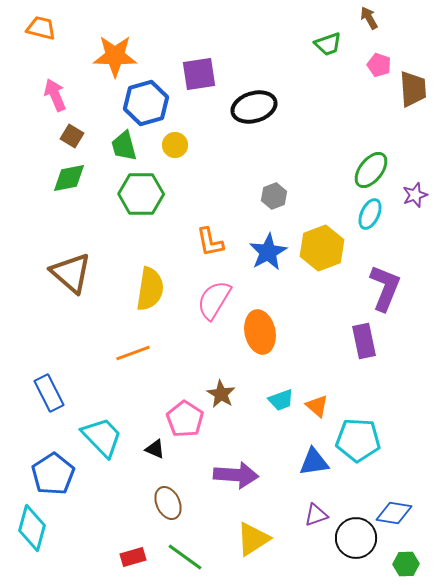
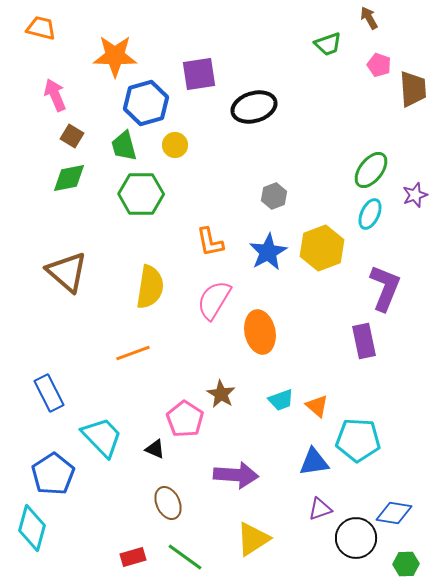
brown triangle at (71, 273): moved 4 px left, 1 px up
yellow semicircle at (150, 289): moved 2 px up
purple triangle at (316, 515): moved 4 px right, 6 px up
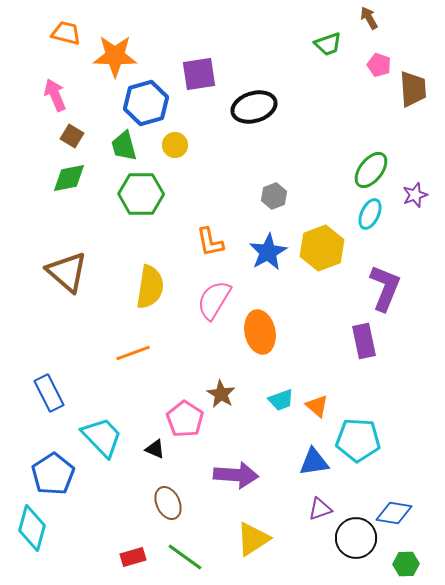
orange trapezoid at (41, 28): moved 25 px right, 5 px down
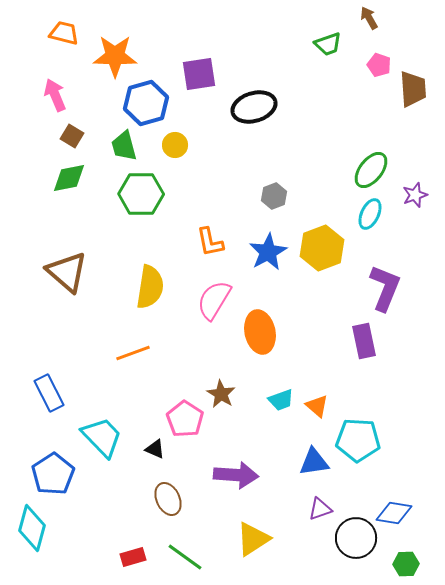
orange trapezoid at (66, 33): moved 2 px left
brown ellipse at (168, 503): moved 4 px up
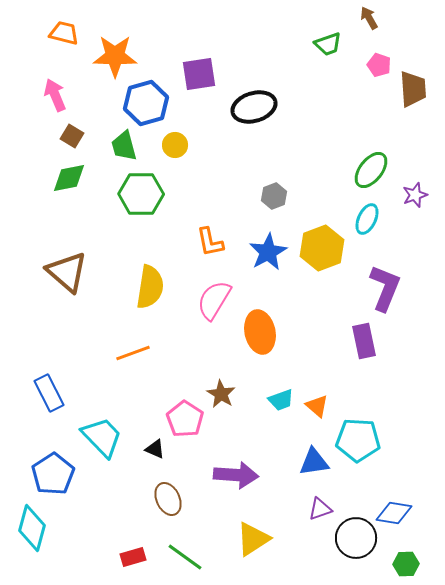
cyan ellipse at (370, 214): moved 3 px left, 5 px down
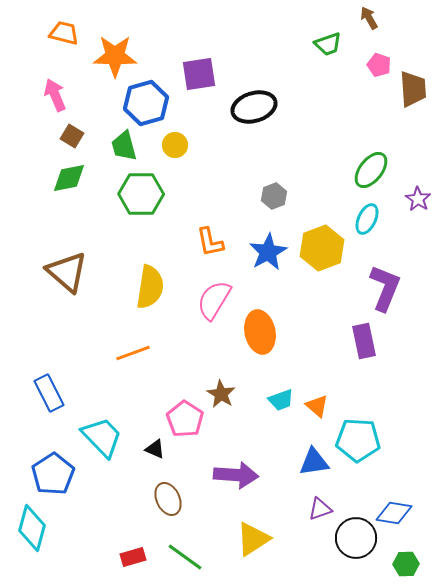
purple star at (415, 195): moved 3 px right, 4 px down; rotated 20 degrees counterclockwise
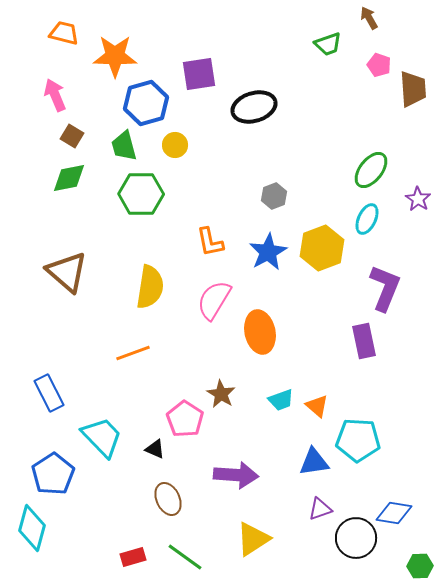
green hexagon at (406, 564): moved 14 px right, 2 px down
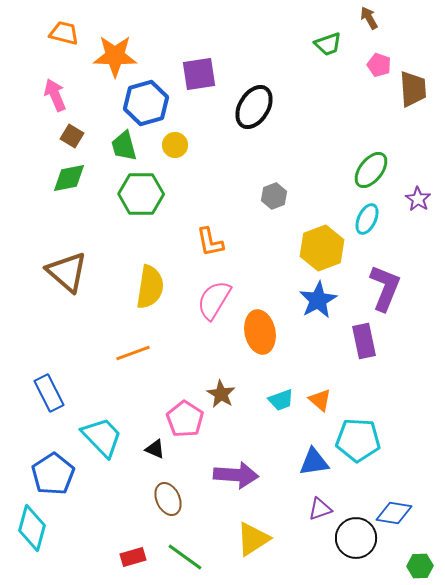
black ellipse at (254, 107): rotated 42 degrees counterclockwise
blue star at (268, 252): moved 50 px right, 48 px down
orange triangle at (317, 406): moved 3 px right, 6 px up
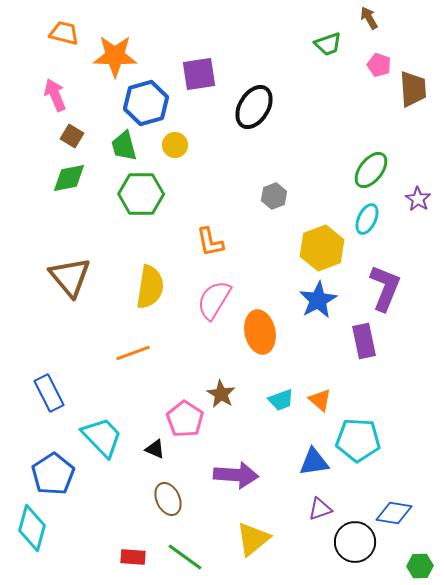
brown triangle at (67, 272): moved 3 px right, 5 px down; rotated 9 degrees clockwise
black circle at (356, 538): moved 1 px left, 4 px down
yellow triangle at (253, 539): rotated 6 degrees counterclockwise
red rectangle at (133, 557): rotated 20 degrees clockwise
